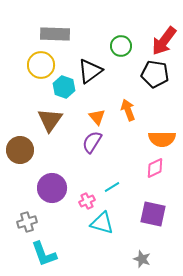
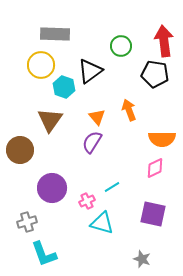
red arrow: rotated 136 degrees clockwise
orange arrow: moved 1 px right
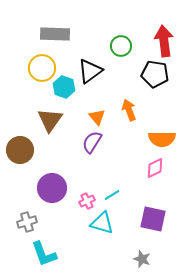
yellow circle: moved 1 px right, 3 px down
cyan line: moved 8 px down
purple square: moved 5 px down
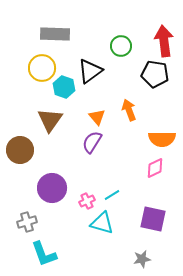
gray star: rotated 30 degrees counterclockwise
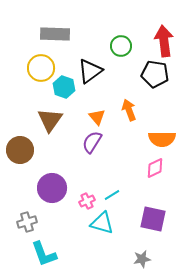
yellow circle: moved 1 px left
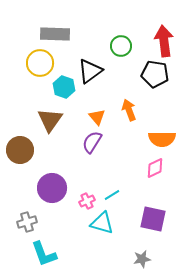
yellow circle: moved 1 px left, 5 px up
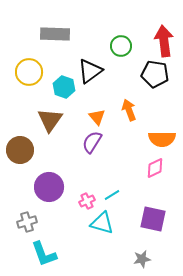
yellow circle: moved 11 px left, 9 px down
purple circle: moved 3 px left, 1 px up
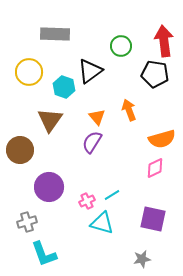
orange semicircle: rotated 16 degrees counterclockwise
